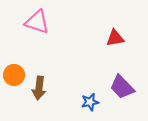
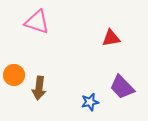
red triangle: moved 4 px left
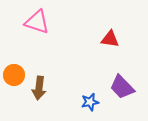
red triangle: moved 1 px left, 1 px down; rotated 18 degrees clockwise
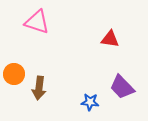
orange circle: moved 1 px up
blue star: rotated 18 degrees clockwise
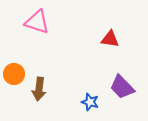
brown arrow: moved 1 px down
blue star: rotated 12 degrees clockwise
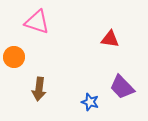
orange circle: moved 17 px up
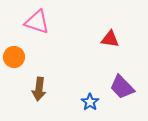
blue star: rotated 18 degrees clockwise
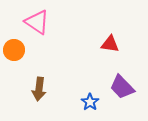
pink triangle: rotated 16 degrees clockwise
red triangle: moved 5 px down
orange circle: moved 7 px up
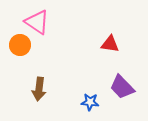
orange circle: moved 6 px right, 5 px up
blue star: rotated 30 degrees counterclockwise
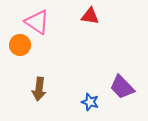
red triangle: moved 20 px left, 28 px up
blue star: rotated 12 degrees clockwise
